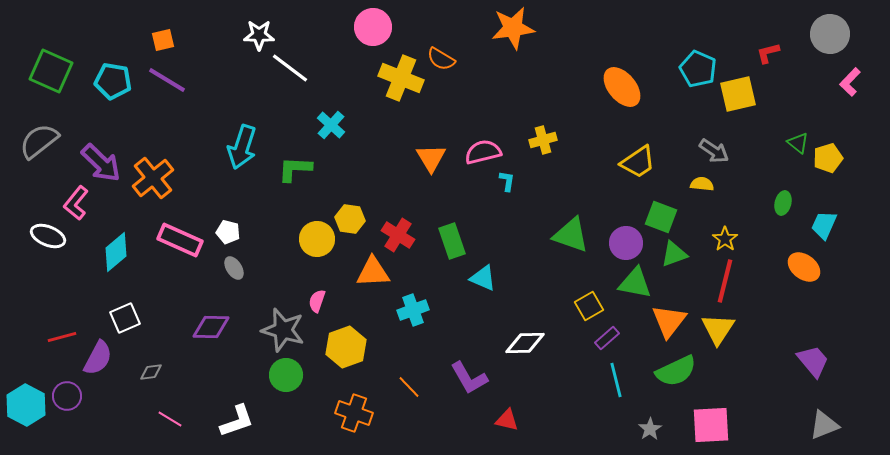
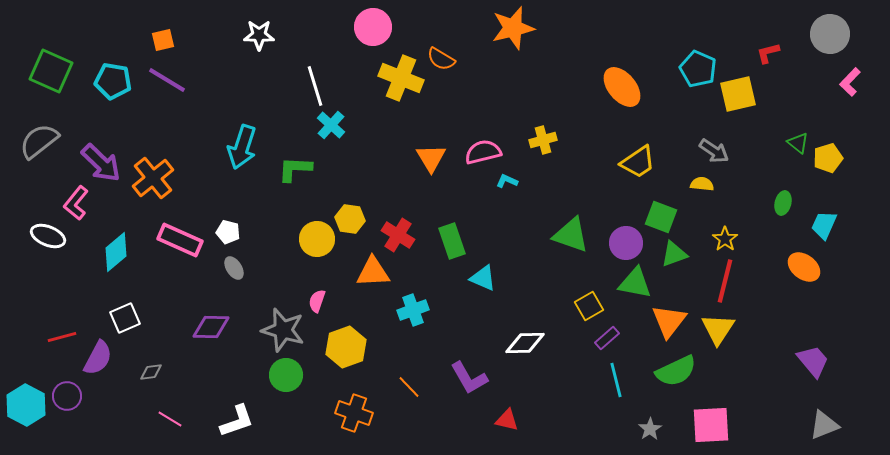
orange star at (513, 28): rotated 6 degrees counterclockwise
white line at (290, 68): moved 25 px right, 18 px down; rotated 36 degrees clockwise
cyan L-shape at (507, 181): rotated 75 degrees counterclockwise
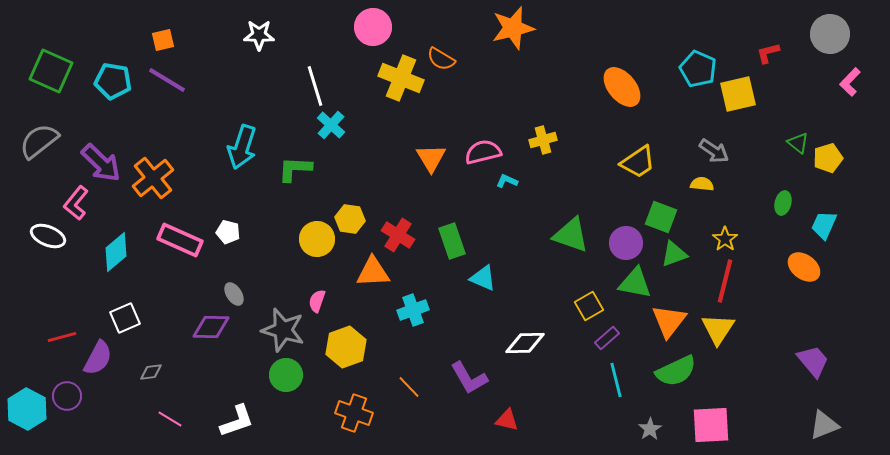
gray ellipse at (234, 268): moved 26 px down
cyan hexagon at (26, 405): moved 1 px right, 4 px down
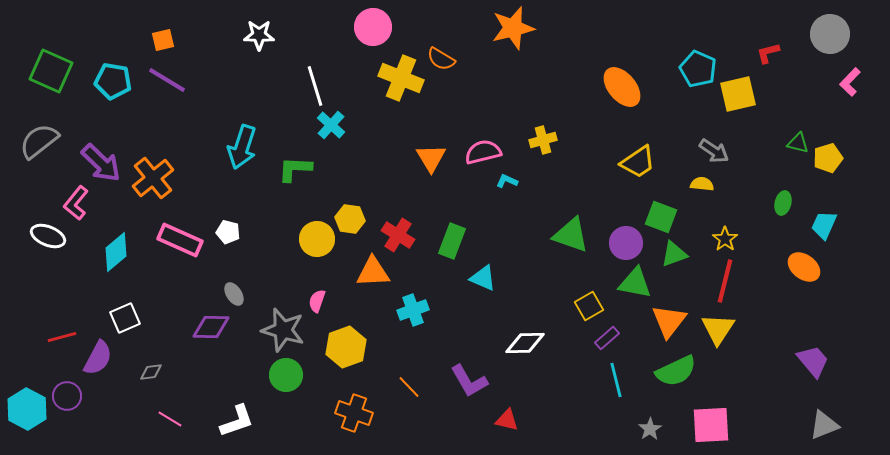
green triangle at (798, 143): rotated 25 degrees counterclockwise
green rectangle at (452, 241): rotated 40 degrees clockwise
purple L-shape at (469, 378): moved 3 px down
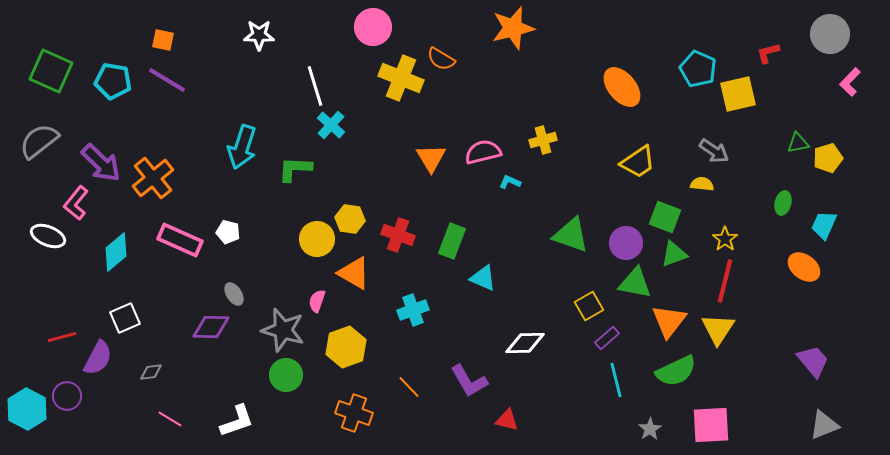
orange square at (163, 40): rotated 25 degrees clockwise
green triangle at (798, 143): rotated 25 degrees counterclockwise
cyan L-shape at (507, 181): moved 3 px right, 1 px down
green square at (661, 217): moved 4 px right
red cross at (398, 235): rotated 12 degrees counterclockwise
orange triangle at (373, 272): moved 19 px left, 1 px down; rotated 33 degrees clockwise
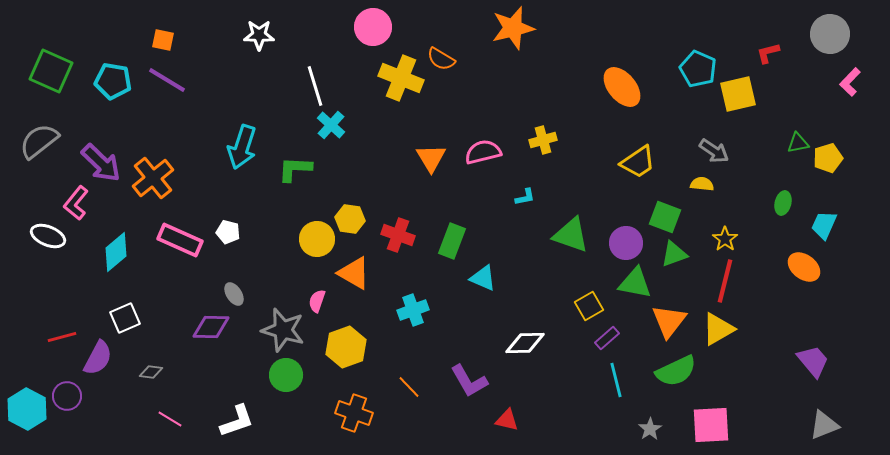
cyan L-shape at (510, 182): moved 15 px right, 15 px down; rotated 145 degrees clockwise
yellow triangle at (718, 329): rotated 27 degrees clockwise
gray diamond at (151, 372): rotated 15 degrees clockwise
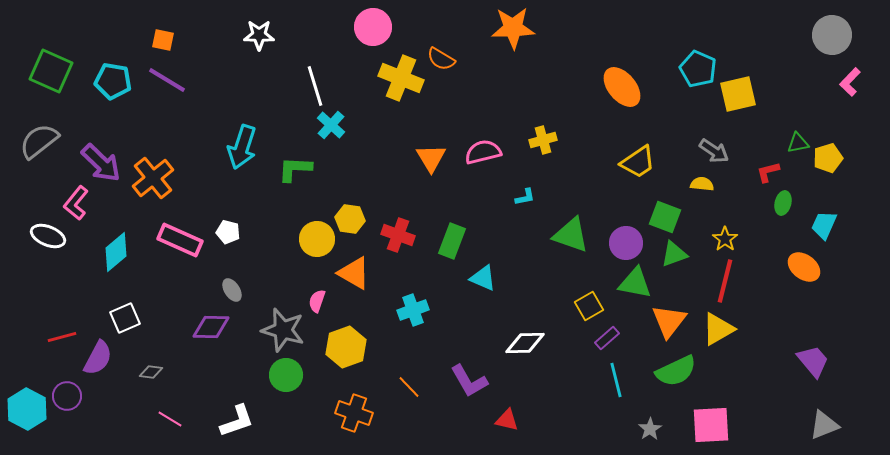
orange star at (513, 28): rotated 12 degrees clockwise
gray circle at (830, 34): moved 2 px right, 1 px down
red L-shape at (768, 53): moved 119 px down
gray ellipse at (234, 294): moved 2 px left, 4 px up
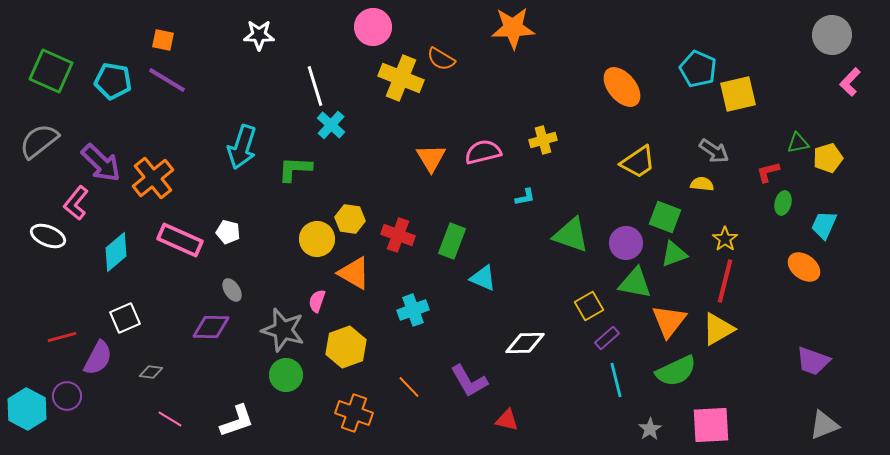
purple trapezoid at (813, 361): rotated 150 degrees clockwise
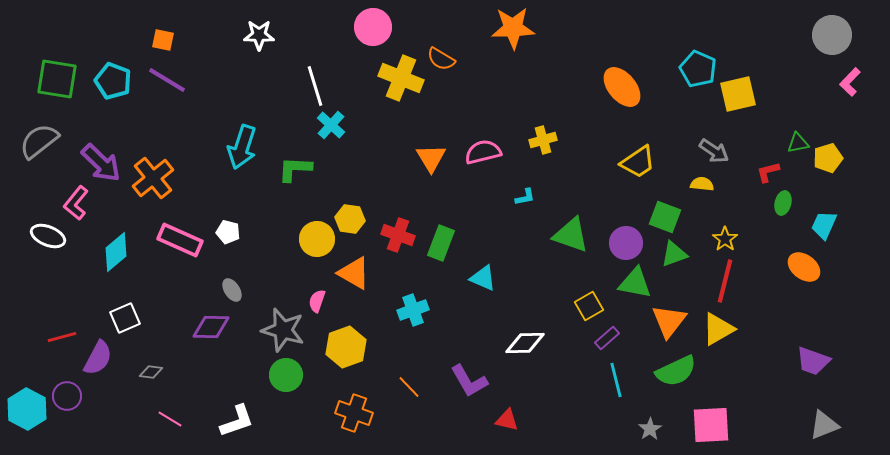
green square at (51, 71): moved 6 px right, 8 px down; rotated 15 degrees counterclockwise
cyan pentagon at (113, 81): rotated 12 degrees clockwise
green rectangle at (452, 241): moved 11 px left, 2 px down
